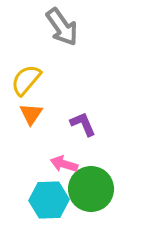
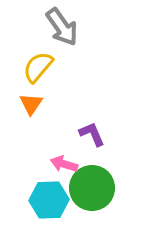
yellow semicircle: moved 12 px right, 13 px up
orange triangle: moved 10 px up
purple L-shape: moved 9 px right, 10 px down
green circle: moved 1 px right, 1 px up
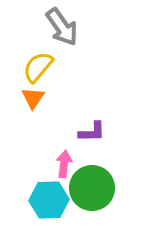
orange triangle: moved 2 px right, 6 px up
purple L-shape: moved 2 px up; rotated 112 degrees clockwise
pink arrow: rotated 80 degrees clockwise
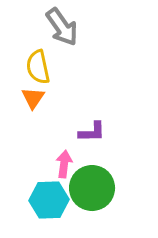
yellow semicircle: rotated 52 degrees counterclockwise
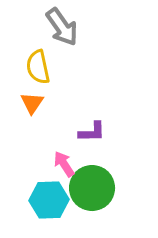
orange triangle: moved 1 px left, 5 px down
pink arrow: rotated 40 degrees counterclockwise
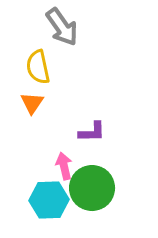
pink arrow: moved 2 px down; rotated 20 degrees clockwise
